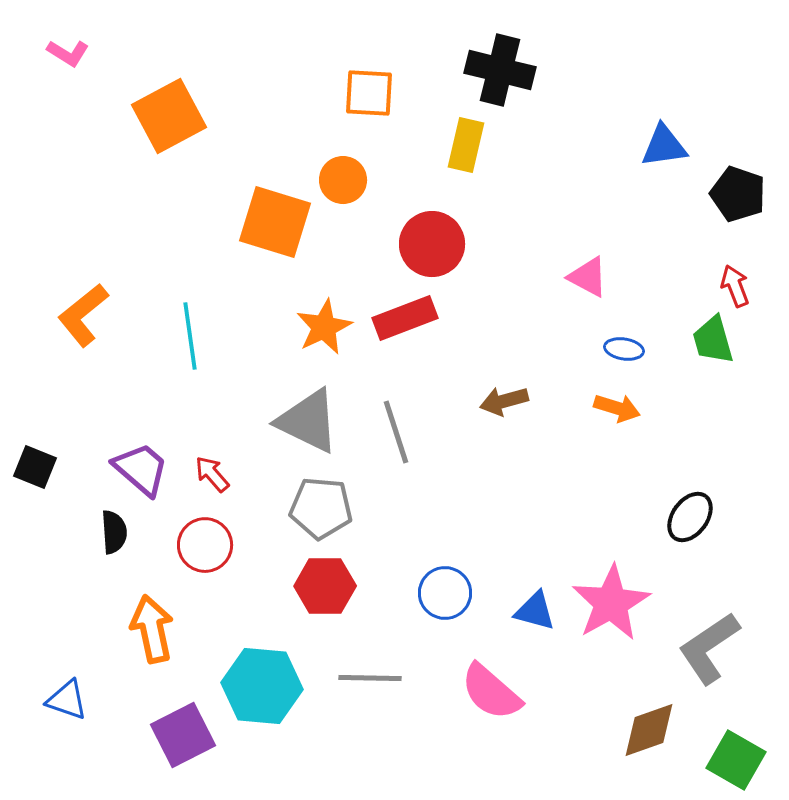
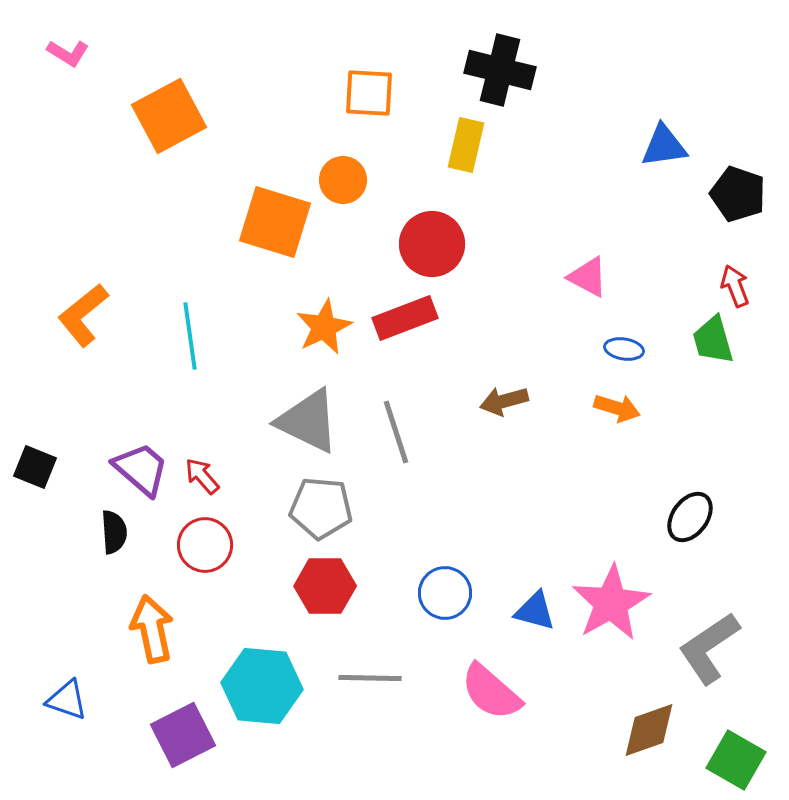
red arrow at (212, 474): moved 10 px left, 2 px down
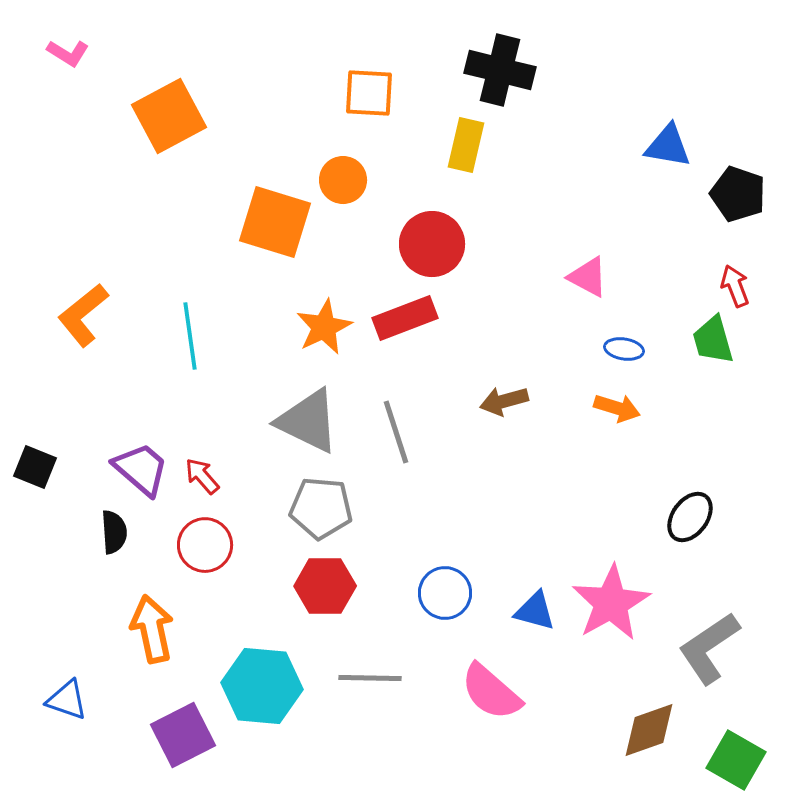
blue triangle at (664, 146): moved 4 px right; rotated 18 degrees clockwise
